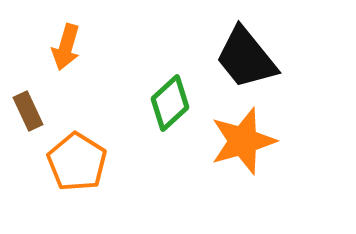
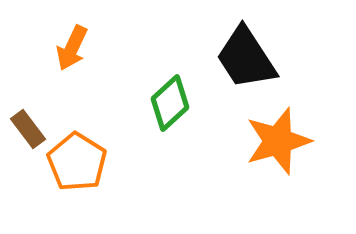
orange arrow: moved 6 px right, 1 px down; rotated 9 degrees clockwise
black trapezoid: rotated 6 degrees clockwise
brown rectangle: moved 18 px down; rotated 12 degrees counterclockwise
orange star: moved 35 px right
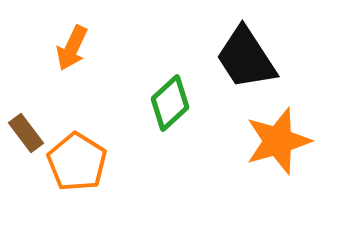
brown rectangle: moved 2 px left, 4 px down
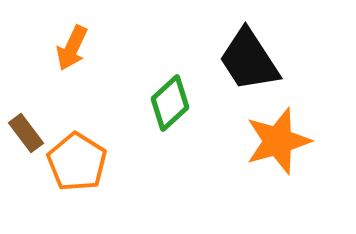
black trapezoid: moved 3 px right, 2 px down
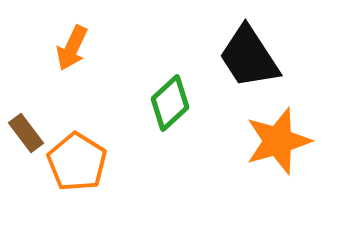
black trapezoid: moved 3 px up
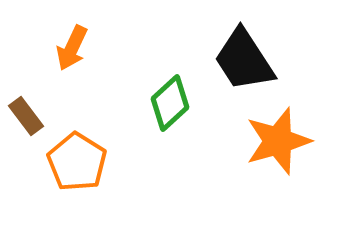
black trapezoid: moved 5 px left, 3 px down
brown rectangle: moved 17 px up
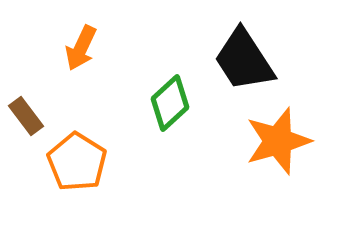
orange arrow: moved 9 px right
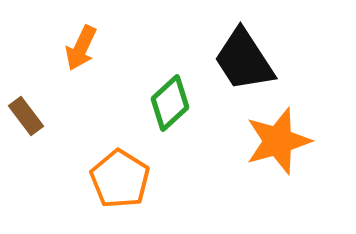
orange pentagon: moved 43 px right, 17 px down
